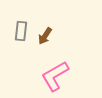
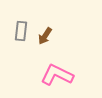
pink L-shape: moved 2 px right, 1 px up; rotated 56 degrees clockwise
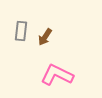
brown arrow: moved 1 px down
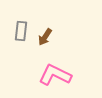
pink L-shape: moved 2 px left
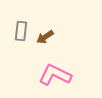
brown arrow: rotated 24 degrees clockwise
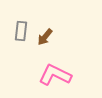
brown arrow: rotated 18 degrees counterclockwise
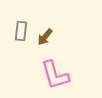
pink L-shape: rotated 132 degrees counterclockwise
